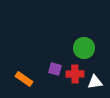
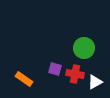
red cross: rotated 12 degrees clockwise
white triangle: rotated 21 degrees counterclockwise
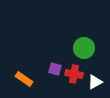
red cross: moved 1 px left
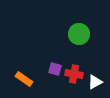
green circle: moved 5 px left, 14 px up
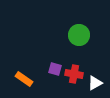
green circle: moved 1 px down
white triangle: moved 1 px down
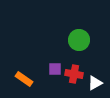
green circle: moved 5 px down
purple square: rotated 16 degrees counterclockwise
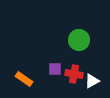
white triangle: moved 3 px left, 2 px up
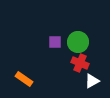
green circle: moved 1 px left, 2 px down
purple square: moved 27 px up
red cross: moved 6 px right, 11 px up; rotated 12 degrees clockwise
